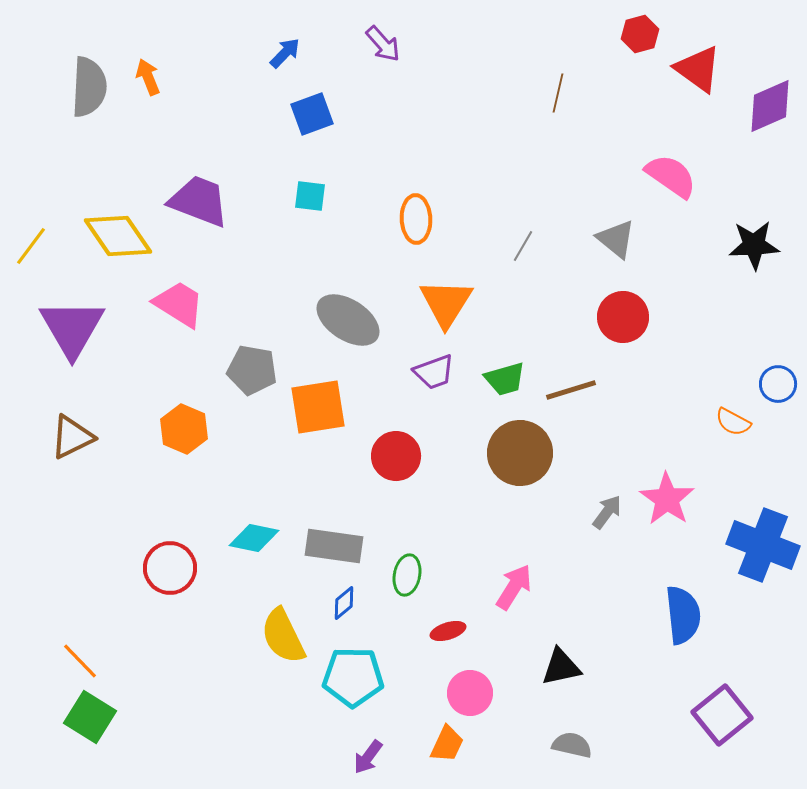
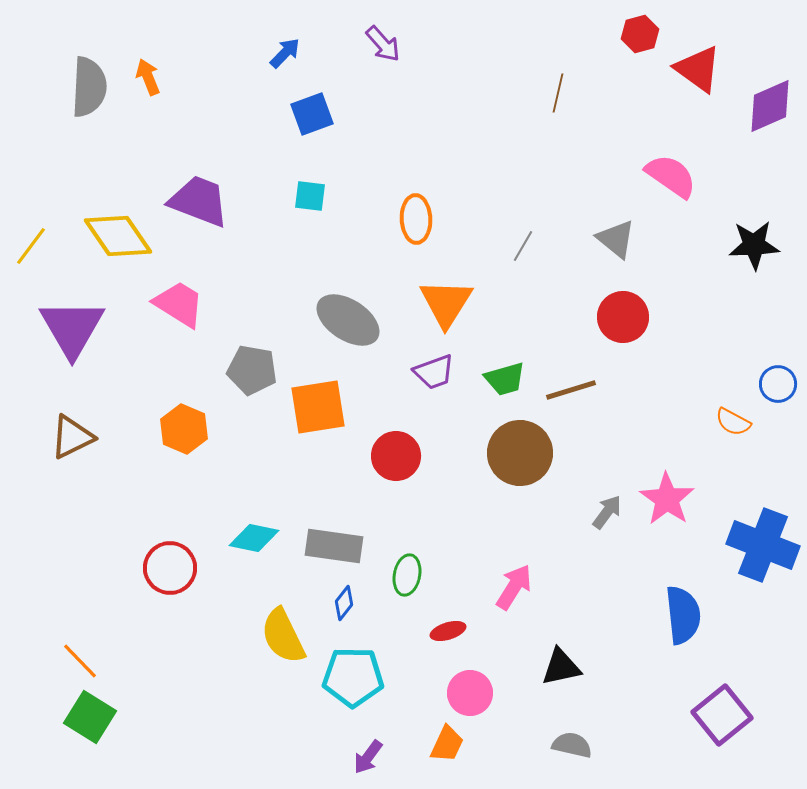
blue diamond at (344, 603): rotated 12 degrees counterclockwise
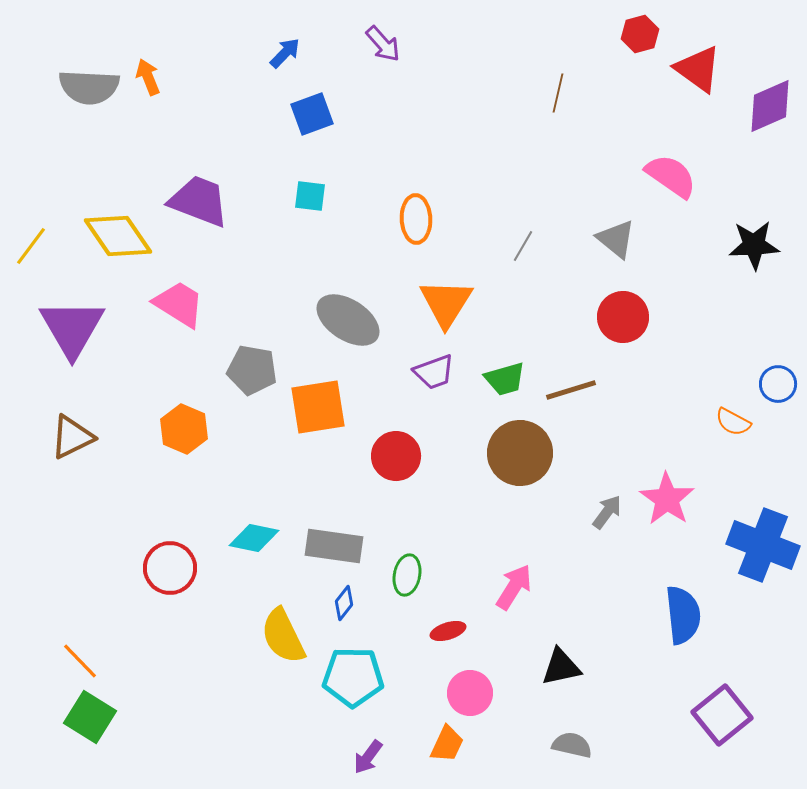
gray semicircle at (89, 87): rotated 90 degrees clockwise
